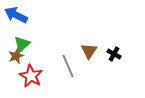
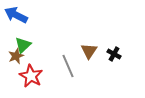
green triangle: moved 1 px right, 1 px down
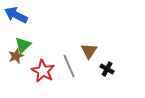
black cross: moved 7 px left, 15 px down
gray line: moved 1 px right
red star: moved 12 px right, 5 px up
